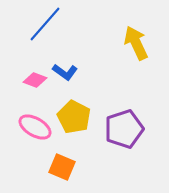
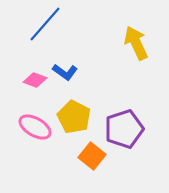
orange square: moved 30 px right, 11 px up; rotated 16 degrees clockwise
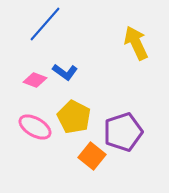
purple pentagon: moved 1 px left, 3 px down
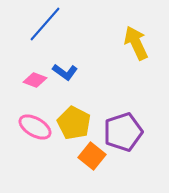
yellow pentagon: moved 6 px down
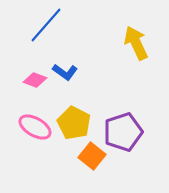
blue line: moved 1 px right, 1 px down
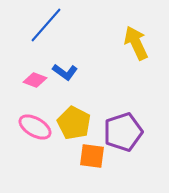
orange square: rotated 32 degrees counterclockwise
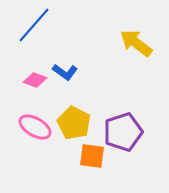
blue line: moved 12 px left
yellow arrow: rotated 28 degrees counterclockwise
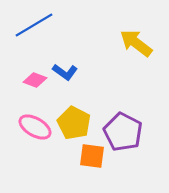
blue line: rotated 18 degrees clockwise
purple pentagon: rotated 27 degrees counterclockwise
